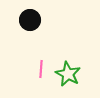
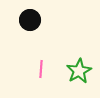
green star: moved 11 px right, 3 px up; rotated 15 degrees clockwise
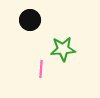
green star: moved 16 px left, 22 px up; rotated 25 degrees clockwise
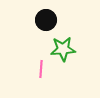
black circle: moved 16 px right
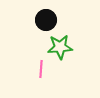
green star: moved 3 px left, 2 px up
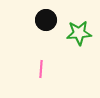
green star: moved 19 px right, 14 px up
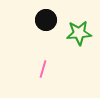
pink line: moved 2 px right; rotated 12 degrees clockwise
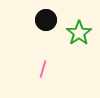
green star: rotated 30 degrees counterclockwise
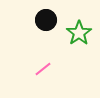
pink line: rotated 36 degrees clockwise
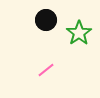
pink line: moved 3 px right, 1 px down
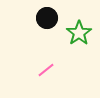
black circle: moved 1 px right, 2 px up
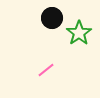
black circle: moved 5 px right
